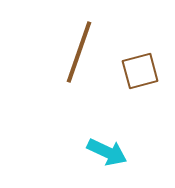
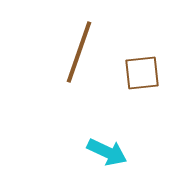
brown square: moved 2 px right, 2 px down; rotated 9 degrees clockwise
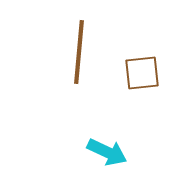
brown line: rotated 14 degrees counterclockwise
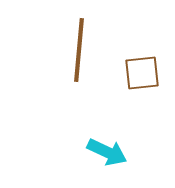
brown line: moved 2 px up
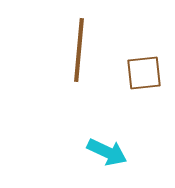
brown square: moved 2 px right
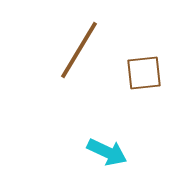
brown line: rotated 26 degrees clockwise
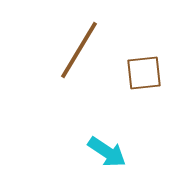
cyan arrow: rotated 9 degrees clockwise
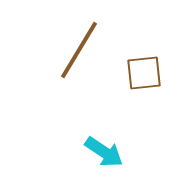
cyan arrow: moved 3 px left
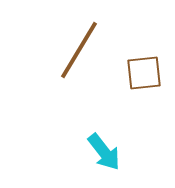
cyan arrow: rotated 18 degrees clockwise
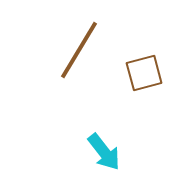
brown square: rotated 9 degrees counterclockwise
